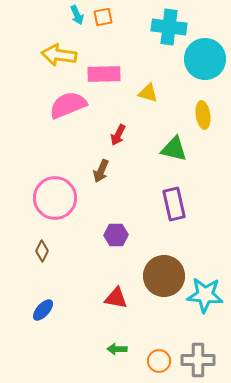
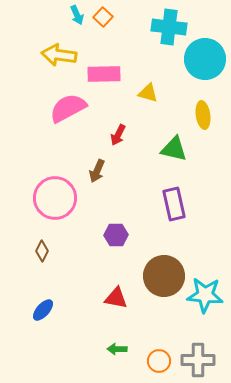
orange square: rotated 36 degrees counterclockwise
pink semicircle: moved 3 px down; rotated 6 degrees counterclockwise
brown arrow: moved 4 px left
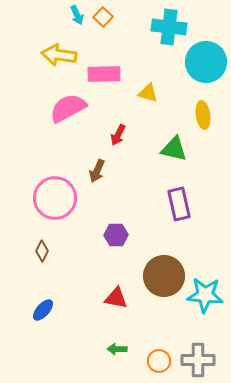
cyan circle: moved 1 px right, 3 px down
purple rectangle: moved 5 px right
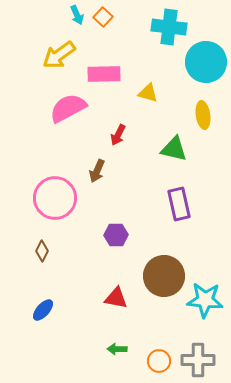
yellow arrow: rotated 44 degrees counterclockwise
cyan star: moved 5 px down
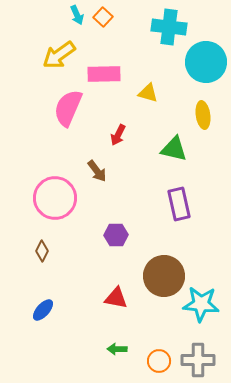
pink semicircle: rotated 39 degrees counterclockwise
brown arrow: rotated 60 degrees counterclockwise
cyan star: moved 4 px left, 4 px down
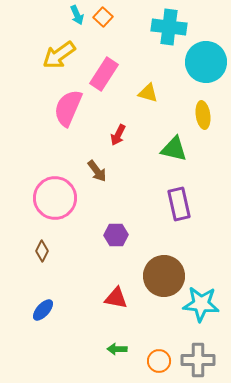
pink rectangle: rotated 56 degrees counterclockwise
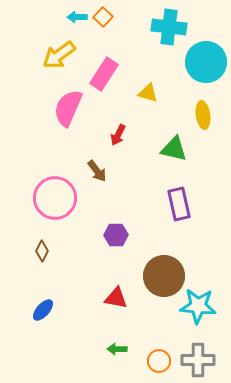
cyan arrow: moved 2 px down; rotated 114 degrees clockwise
cyan star: moved 3 px left, 2 px down
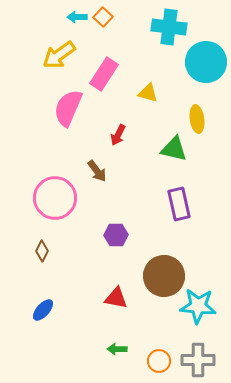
yellow ellipse: moved 6 px left, 4 px down
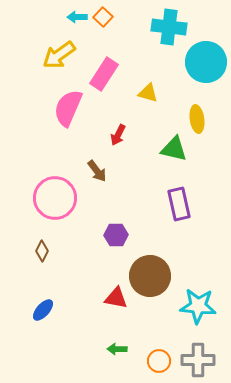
brown circle: moved 14 px left
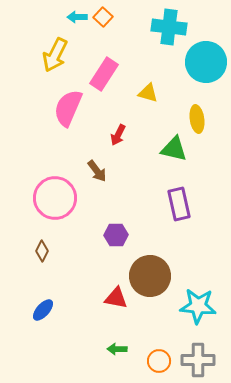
yellow arrow: moved 4 px left; rotated 28 degrees counterclockwise
